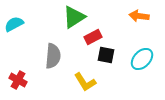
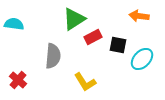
green triangle: moved 2 px down
cyan semicircle: rotated 36 degrees clockwise
black square: moved 12 px right, 10 px up
red cross: rotated 12 degrees clockwise
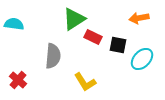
orange arrow: moved 2 px down; rotated 18 degrees counterclockwise
red rectangle: rotated 54 degrees clockwise
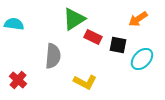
orange arrow: moved 1 px left, 1 px down; rotated 24 degrees counterclockwise
yellow L-shape: rotated 30 degrees counterclockwise
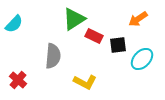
cyan semicircle: rotated 126 degrees clockwise
red rectangle: moved 1 px right, 1 px up
black square: rotated 18 degrees counterclockwise
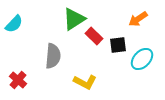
red rectangle: rotated 18 degrees clockwise
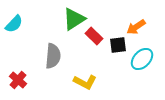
orange arrow: moved 2 px left, 8 px down
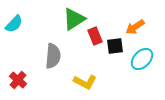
orange arrow: moved 1 px left
red rectangle: moved 1 px right; rotated 24 degrees clockwise
black square: moved 3 px left, 1 px down
